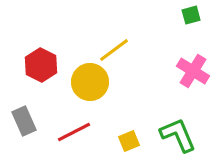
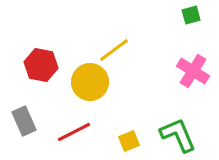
red hexagon: rotated 16 degrees counterclockwise
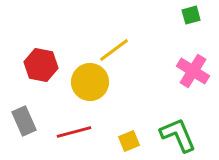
red line: rotated 12 degrees clockwise
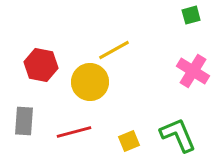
yellow line: rotated 8 degrees clockwise
gray rectangle: rotated 28 degrees clockwise
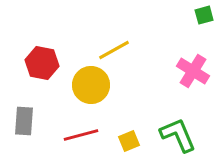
green square: moved 13 px right
red hexagon: moved 1 px right, 2 px up
yellow circle: moved 1 px right, 3 px down
red line: moved 7 px right, 3 px down
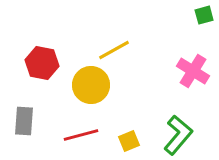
green L-shape: rotated 63 degrees clockwise
